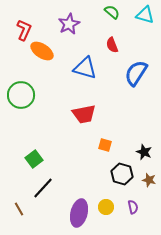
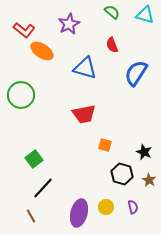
red L-shape: rotated 105 degrees clockwise
brown star: rotated 16 degrees clockwise
brown line: moved 12 px right, 7 px down
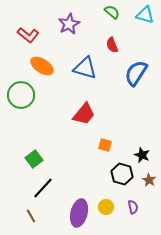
red L-shape: moved 4 px right, 5 px down
orange ellipse: moved 15 px down
red trapezoid: rotated 40 degrees counterclockwise
black star: moved 2 px left, 3 px down
